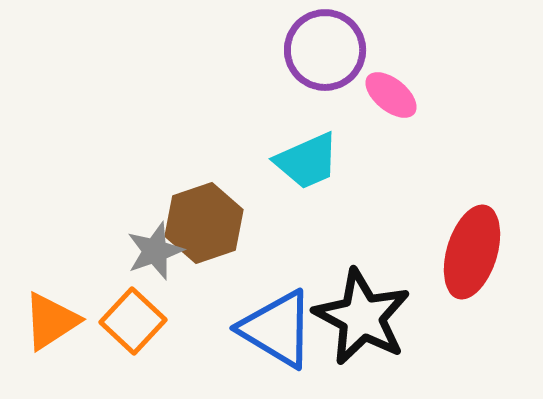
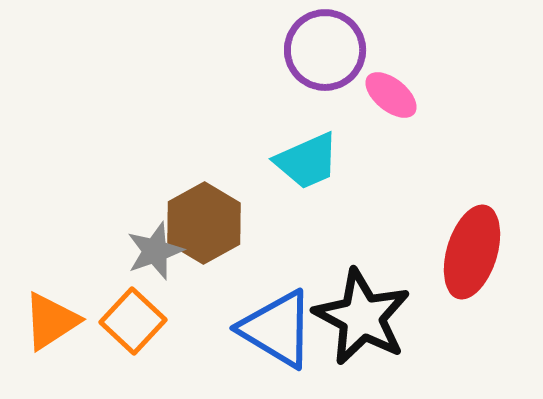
brown hexagon: rotated 10 degrees counterclockwise
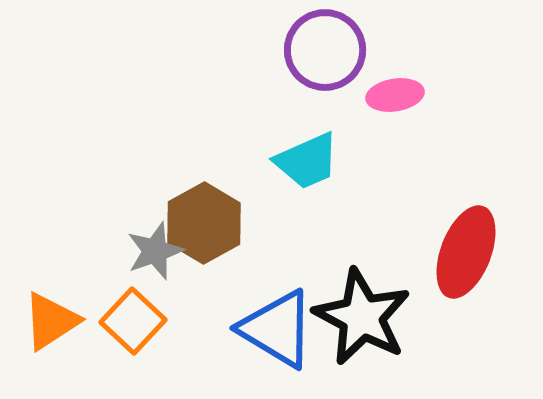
pink ellipse: moved 4 px right; rotated 48 degrees counterclockwise
red ellipse: moved 6 px left; rotated 4 degrees clockwise
